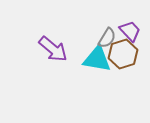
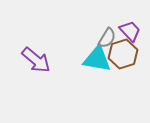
purple arrow: moved 17 px left, 11 px down
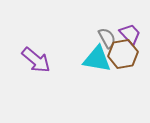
purple trapezoid: moved 3 px down
gray semicircle: rotated 60 degrees counterclockwise
brown hexagon: rotated 8 degrees clockwise
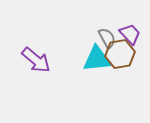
brown hexagon: moved 3 px left
cyan triangle: rotated 16 degrees counterclockwise
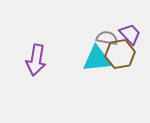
gray semicircle: rotated 50 degrees counterclockwise
purple arrow: rotated 60 degrees clockwise
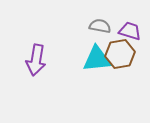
purple trapezoid: moved 3 px up; rotated 30 degrees counterclockwise
gray semicircle: moved 7 px left, 12 px up
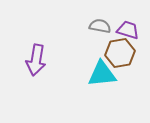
purple trapezoid: moved 2 px left, 1 px up
brown hexagon: moved 1 px up
cyan triangle: moved 5 px right, 15 px down
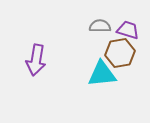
gray semicircle: rotated 10 degrees counterclockwise
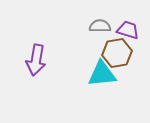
brown hexagon: moved 3 px left
